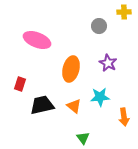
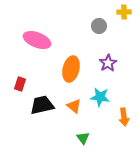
purple star: rotated 12 degrees clockwise
cyan star: rotated 12 degrees clockwise
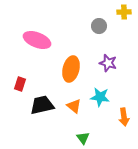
purple star: rotated 24 degrees counterclockwise
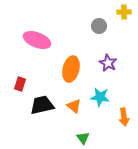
purple star: rotated 12 degrees clockwise
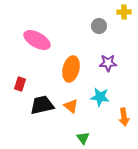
pink ellipse: rotated 8 degrees clockwise
purple star: rotated 30 degrees counterclockwise
orange triangle: moved 3 px left
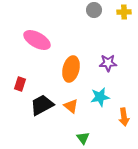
gray circle: moved 5 px left, 16 px up
cyan star: rotated 18 degrees counterclockwise
black trapezoid: rotated 15 degrees counterclockwise
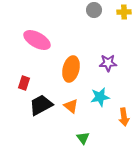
red rectangle: moved 4 px right, 1 px up
black trapezoid: moved 1 px left
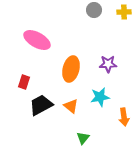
purple star: moved 1 px down
red rectangle: moved 1 px up
green triangle: rotated 16 degrees clockwise
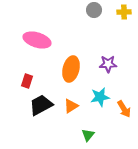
pink ellipse: rotated 12 degrees counterclockwise
red rectangle: moved 3 px right, 1 px up
orange triangle: rotated 49 degrees clockwise
orange arrow: moved 8 px up; rotated 24 degrees counterclockwise
green triangle: moved 5 px right, 3 px up
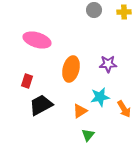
orange triangle: moved 9 px right, 5 px down
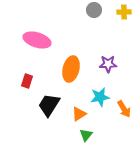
black trapezoid: moved 8 px right; rotated 30 degrees counterclockwise
orange triangle: moved 1 px left, 3 px down
green triangle: moved 2 px left
